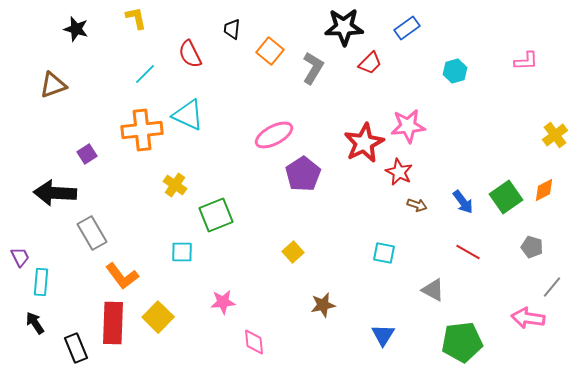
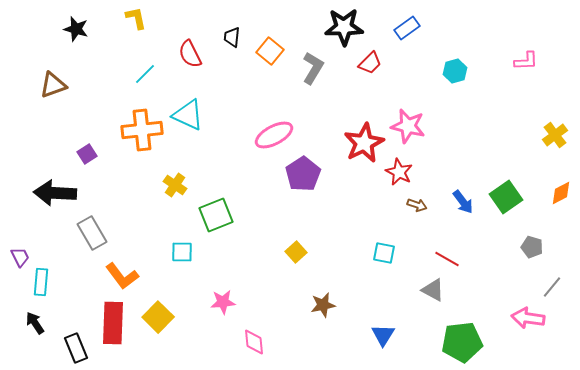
black trapezoid at (232, 29): moved 8 px down
pink star at (408, 126): rotated 20 degrees clockwise
orange diamond at (544, 190): moved 17 px right, 3 px down
yellow square at (293, 252): moved 3 px right
red line at (468, 252): moved 21 px left, 7 px down
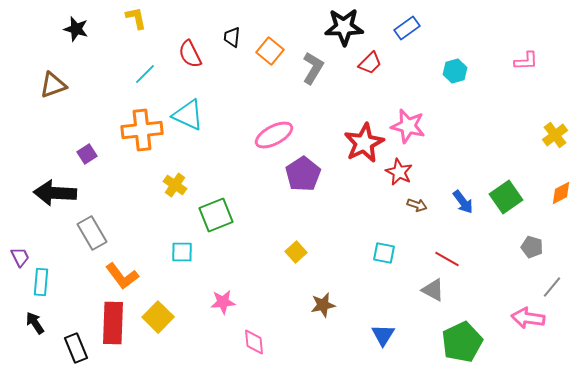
green pentagon at (462, 342): rotated 18 degrees counterclockwise
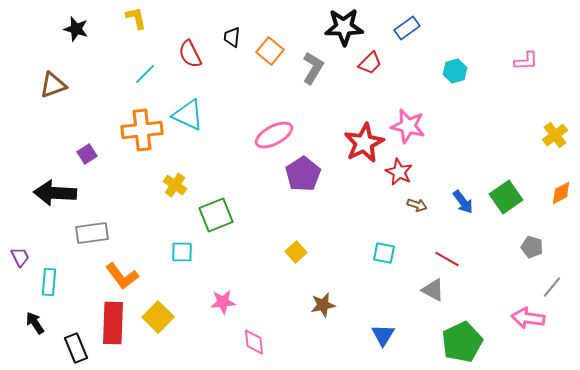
gray rectangle at (92, 233): rotated 68 degrees counterclockwise
cyan rectangle at (41, 282): moved 8 px right
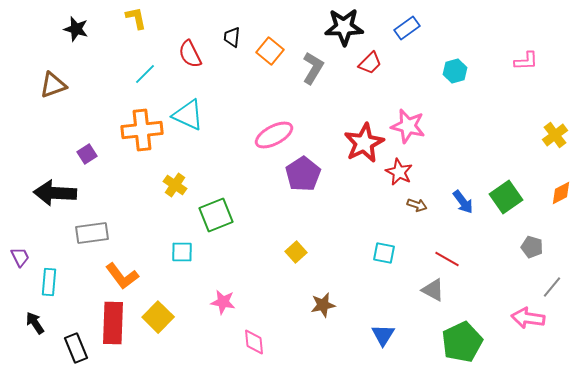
pink star at (223, 302): rotated 15 degrees clockwise
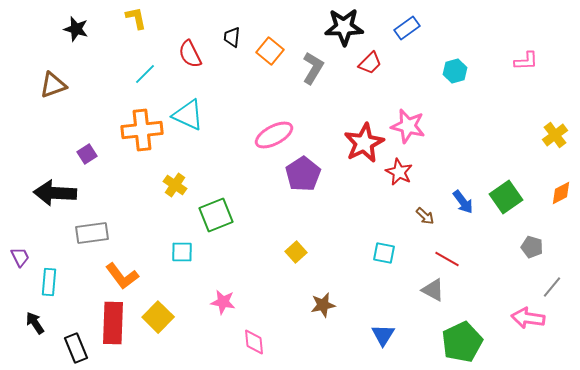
brown arrow at (417, 205): moved 8 px right, 11 px down; rotated 24 degrees clockwise
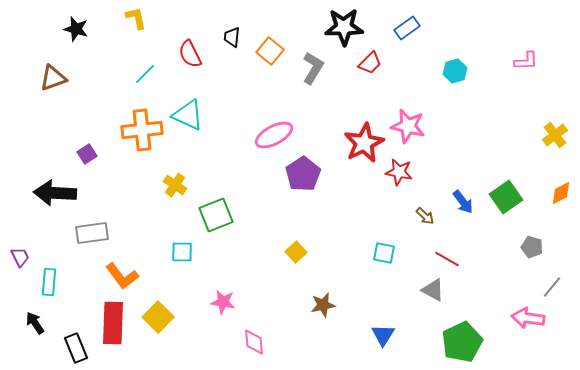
brown triangle at (53, 85): moved 7 px up
red star at (399, 172): rotated 16 degrees counterclockwise
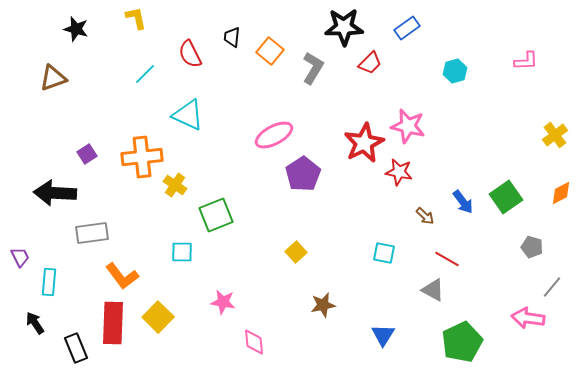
orange cross at (142, 130): moved 27 px down
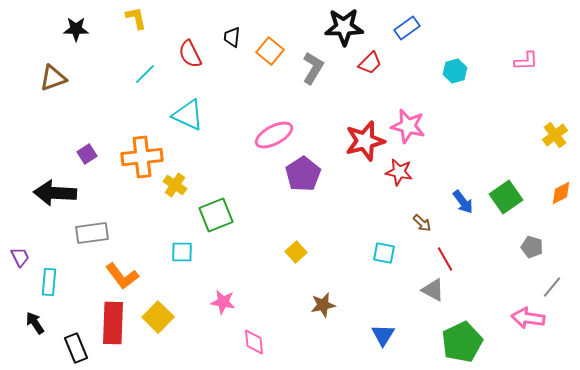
black star at (76, 29): rotated 15 degrees counterclockwise
red star at (364, 143): moved 1 px right, 2 px up; rotated 12 degrees clockwise
brown arrow at (425, 216): moved 3 px left, 7 px down
red line at (447, 259): moved 2 px left; rotated 30 degrees clockwise
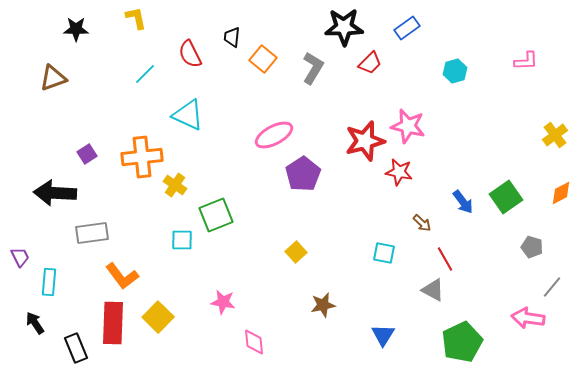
orange square at (270, 51): moved 7 px left, 8 px down
cyan square at (182, 252): moved 12 px up
